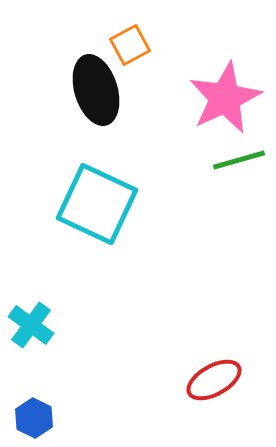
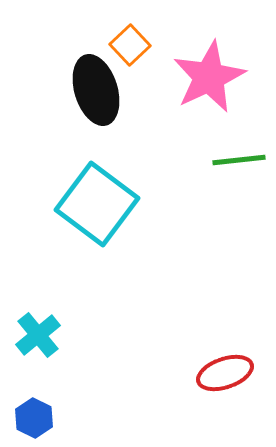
orange square: rotated 15 degrees counterclockwise
pink star: moved 16 px left, 21 px up
green line: rotated 10 degrees clockwise
cyan square: rotated 12 degrees clockwise
cyan cross: moved 7 px right, 10 px down; rotated 15 degrees clockwise
red ellipse: moved 11 px right, 7 px up; rotated 10 degrees clockwise
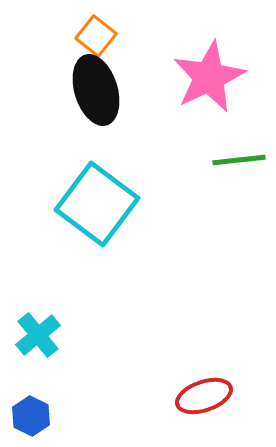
orange square: moved 34 px left, 9 px up; rotated 9 degrees counterclockwise
red ellipse: moved 21 px left, 23 px down
blue hexagon: moved 3 px left, 2 px up
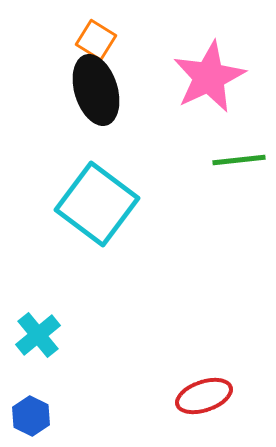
orange square: moved 4 px down; rotated 6 degrees counterclockwise
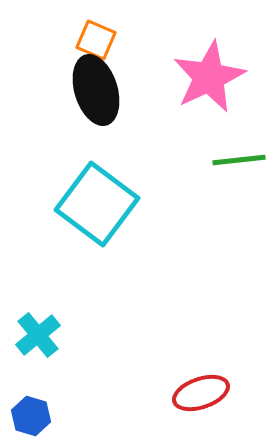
orange square: rotated 9 degrees counterclockwise
red ellipse: moved 3 px left, 3 px up
blue hexagon: rotated 9 degrees counterclockwise
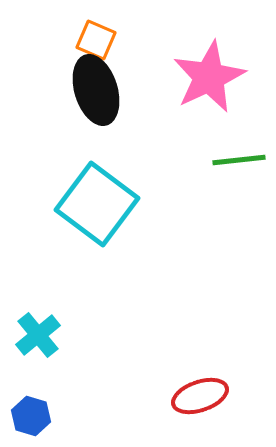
red ellipse: moved 1 px left, 3 px down
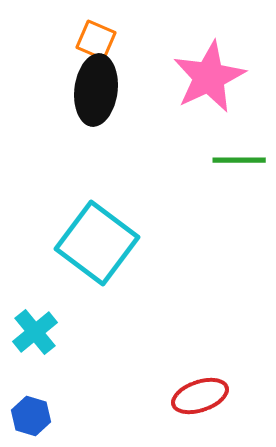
black ellipse: rotated 24 degrees clockwise
green line: rotated 6 degrees clockwise
cyan square: moved 39 px down
cyan cross: moved 3 px left, 3 px up
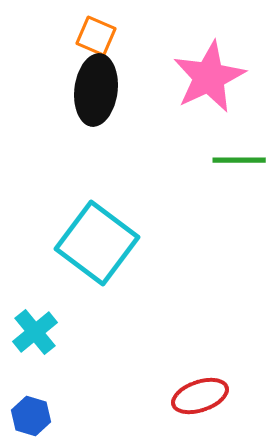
orange square: moved 4 px up
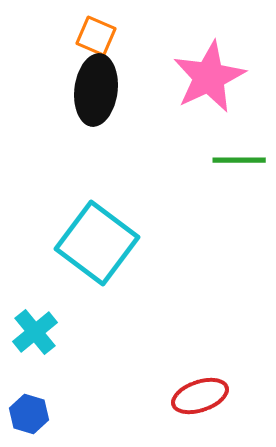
blue hexagon: moved 2 px left, 2 px up
